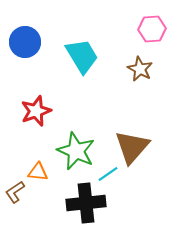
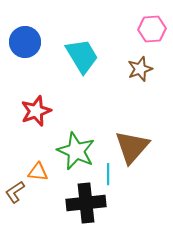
brown star: rotated 25 degrees clockwise
cyan line: rotated 55 degrees counterclockwise
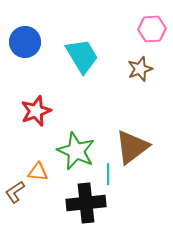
brown triangle: rotated 12 degrees clockwise
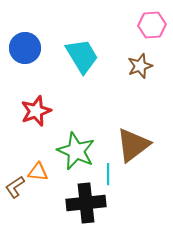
pink hexagon: moved 4 px up
blue circle: moved 6 px down
brown star: moved 3 px up
brown triangle: moved 1 px right, 2 px up
brown L-shape: moved 5 px up
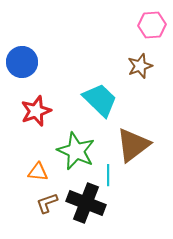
blue circle: moved 3 px left, 14 px down
cyan trapezoid: moved 18 px right, 44 px down; rotated 15 degrees counterclockwise
cyan line: moved 1 px down
brown L-shape: moved 32 px right, 16 px down; rotated 15 degrees clockwise
black cross: rotated 27 degrees clockwise
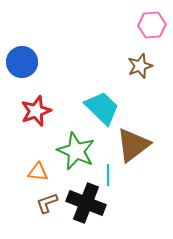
cyan trapezoid: moved 2 px right, 8 px down
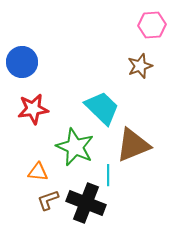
red star: moved 3 px left, 2 px up; rotated 12 degrees clockwise
brown triangle: rotated 15 degrees clockwise
green star: moved 1 px left, 4 px up
brown L-shape: moved 1 px right, 3 px up
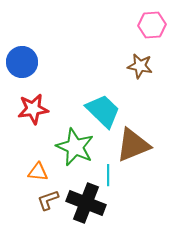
brown star: rotated 30 degrees clockwise
cyan trapezoid: moved 1 px right, 3 px down
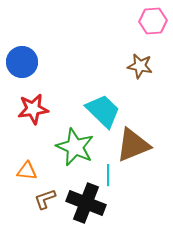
pink hexagon: moved 1 px right, 4 px up
orange triangle: moved 11 px left, 1 px up
brown L-shape: moved 3 px left, 1 px up
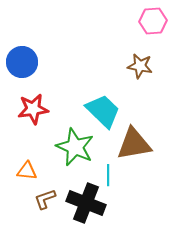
brown triangle: moved 1 px right, 1 px up; rotated 12 degrees clockwise
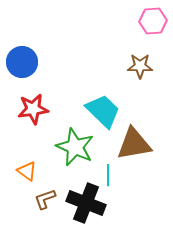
brown star: rotated 10 degrees counterclockwise
orange triangle: rotated 30 degrees clockwise
